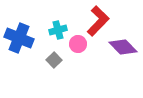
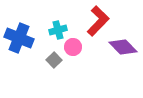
pink circle: moved 5 px left, 3 px down
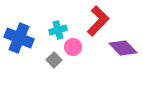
purple diamond: moved 1 px down
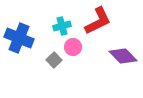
red L-shape: rotated 20 degrees clockwise
cyan cross: moved 4 px right, 4 px up
purple diamond: moved 8 px down
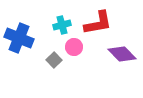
red L-shape: moved 2 px down; rotated 16 degrees clockwise
cyan cross: moved 1 px up
pink circle: moved 1 px right
purple diamond: moved 1 px left, 2 px up
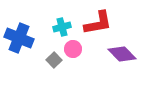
cyan cross: moved 2 px down
pink circle: moved 1 px left, 2 px down
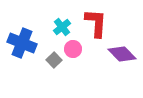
red L-shape: moved 2 px left; rotated 76 degrees counterclockwise
cyan cross: rotated 24 degrees counterclockwise
blue cross: moved 3 px right, 5 px down
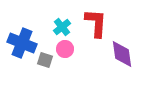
pink circle: moved 8 px left
purple diamond: rotated 36 degrees clockwise
gray square: moved 9 px left; rotated 28 degrees counterclockwise
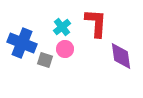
purple diamond: moved 1 px left, 2 px down
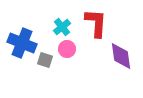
pink circle: moved 2 px right
